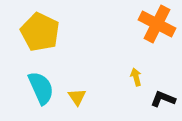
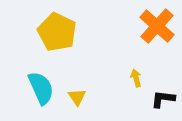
orange cross: moved 2 px down; rotated 15 degrees clockwise
yellow pentagon: moved 17 px right
yellow arrow: moved 1 px down
black L-shape: rotated 15 degrees counterclockwise
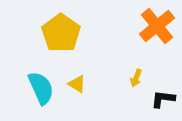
orange cross: rotated 9 degrees clockwise
yellow pentagon: moved 4 px right, 1 px down; rotated 9 degrees clockwise
yellow arrow: rotated 144 degrees counterclockwise
yellow triangle: moved 13 px up; rotated 24 degrees counterclockwise
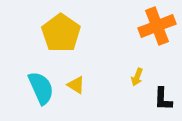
orange cross: rotated 18 degrees clockwise
yellow arrow: moved 1 px right, 1 px up
yellow triangle: moved 1 px left, 1 px down
black L-shape: rotated 95 degrees counterclockwise
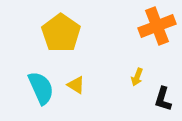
black L-shape: rotated 15 degrees clockwise
